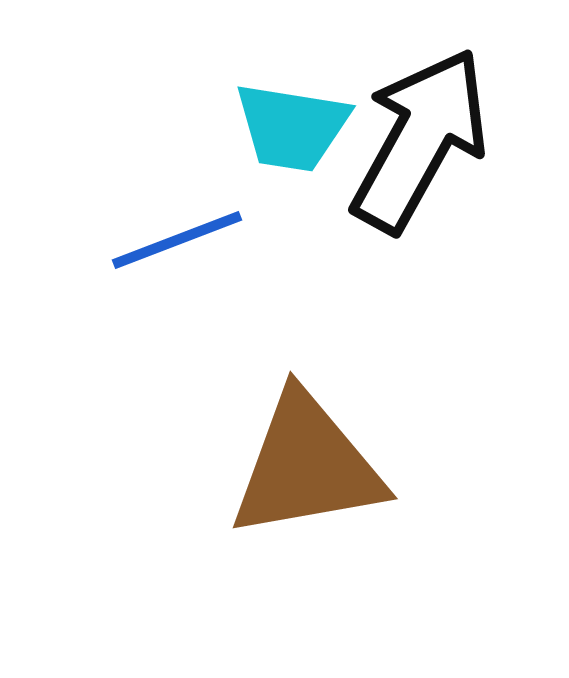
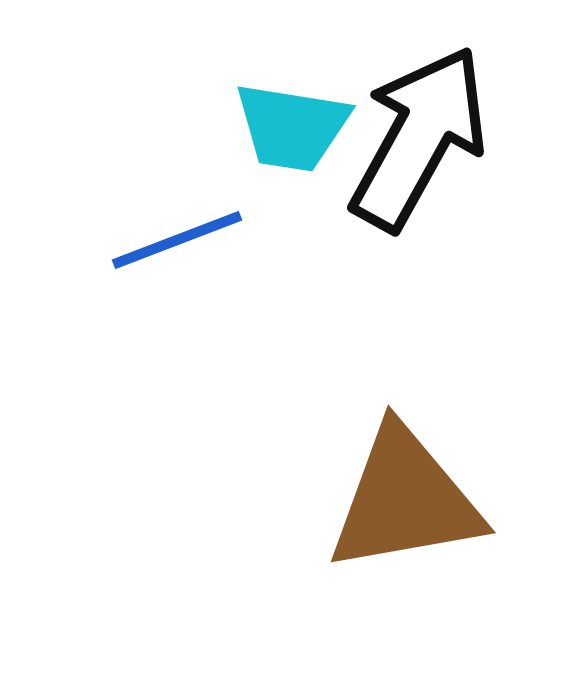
black arrow: moved 1 px left, 2 px up
brown triangle: moved 98 px right, 34 px down
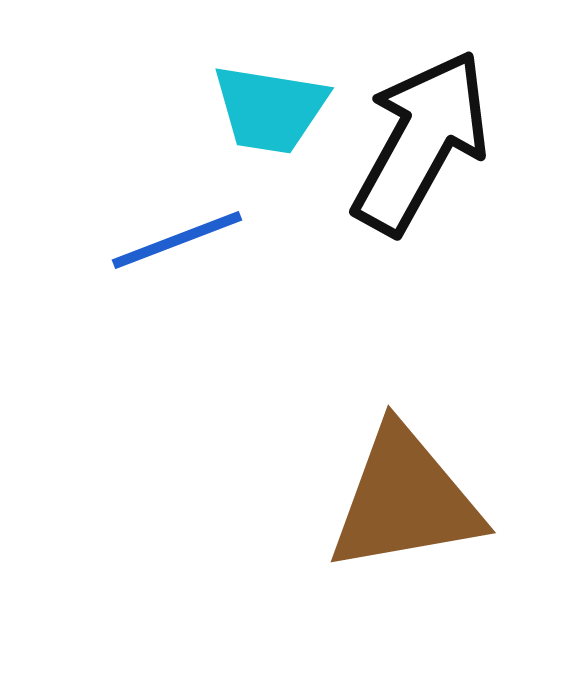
cyan trapezoid: moved 22 px left, 18 px up
black arrow: moved 2 px right, 4 px down
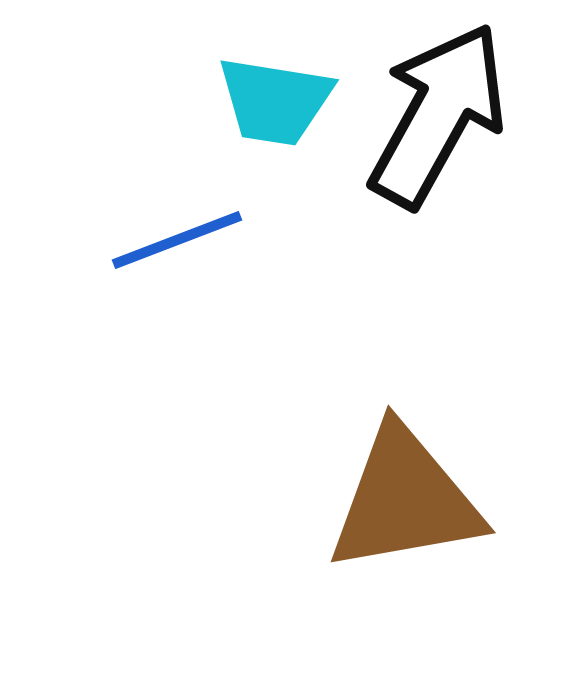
cyan trapezoid: moved 5 px right, 8 px up
black arrow: moved 17 px right, 27 px up
